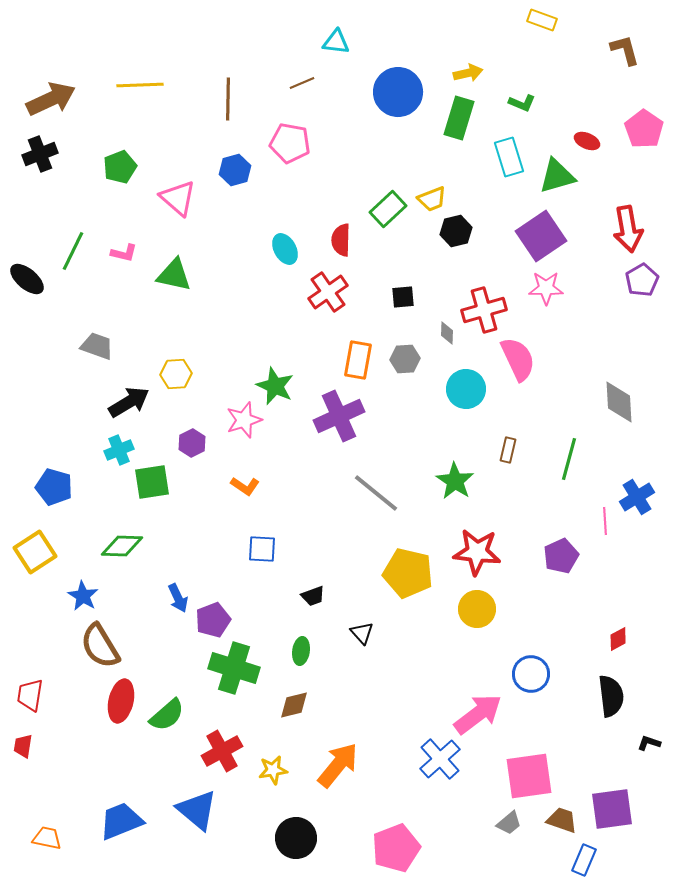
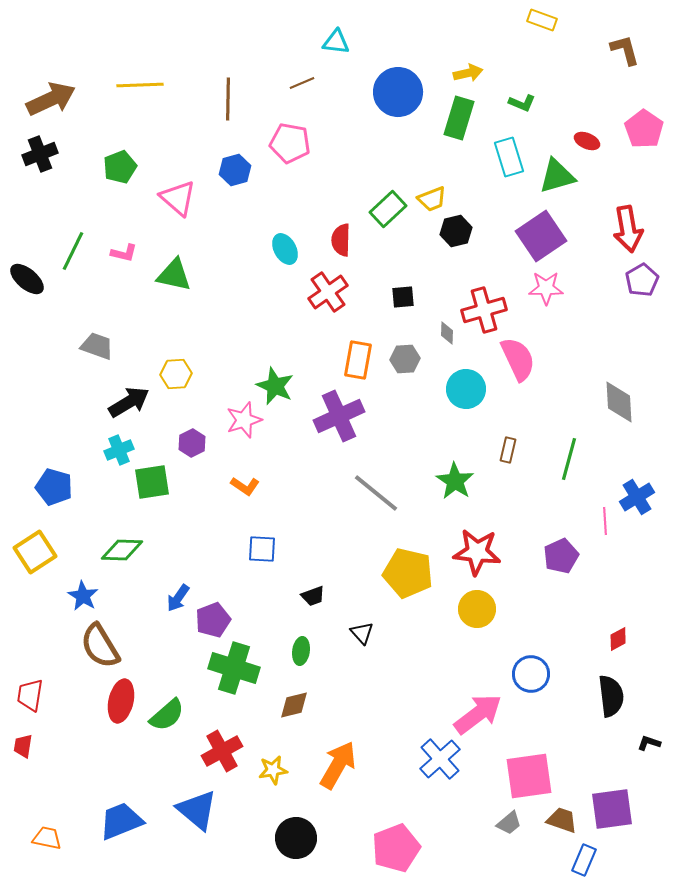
green diamond at (122, 546): moved 4 px down
blue arrow at (178, 598): rotated 60 degrees clockwise
orange arrow at (338, 765): rotated 9 degrees counterclockwise
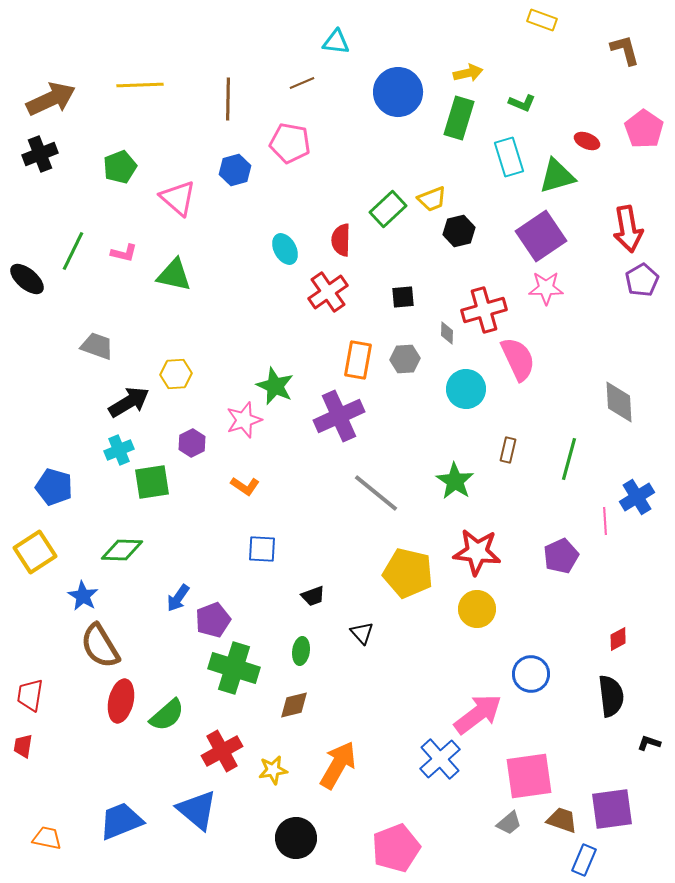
black hexagon at (456, 231): moved 3 px right
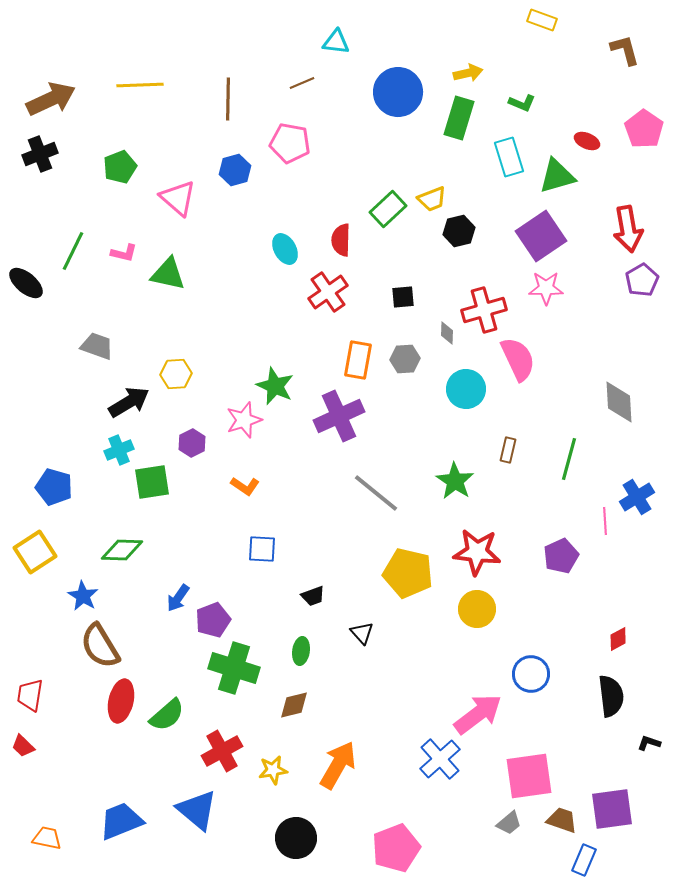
green triangle at (174, 275): moved 6 px left, 1 px up
black ellipse at (27, 279): moved 1 px left, 4 px down
red trapezoid at (23, 746): rotated 55 degrees counterclockwise
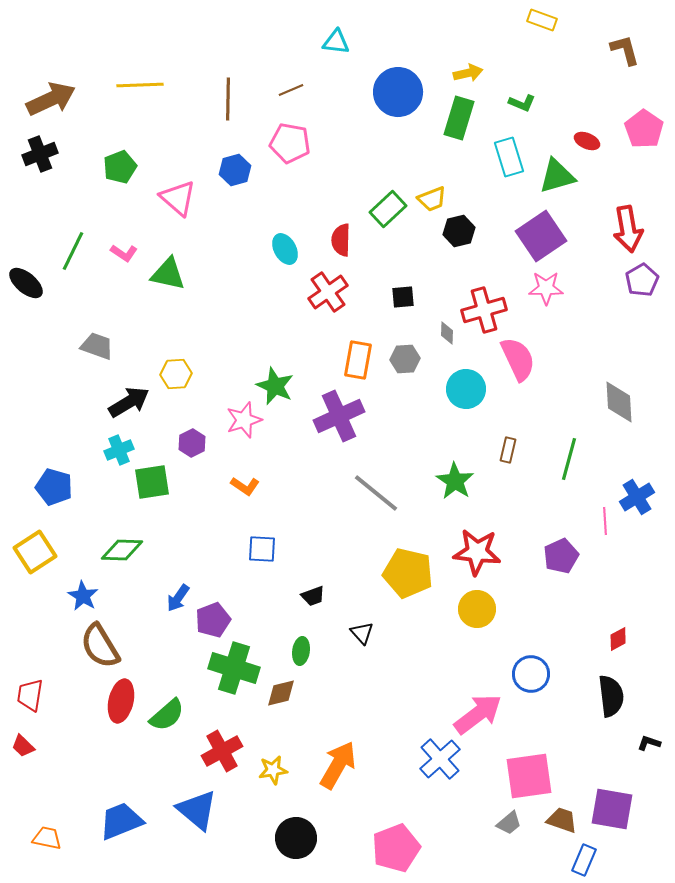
brown line at (302, 83): moved 11 px left, 7 px down
pink L-shape at (124, 253): rotated 20 degrees clockwise
brown diamond at (294, 705): moved 13 px left, 12 px up
purple square at (612, 809): rotated 18 degrees clockwise
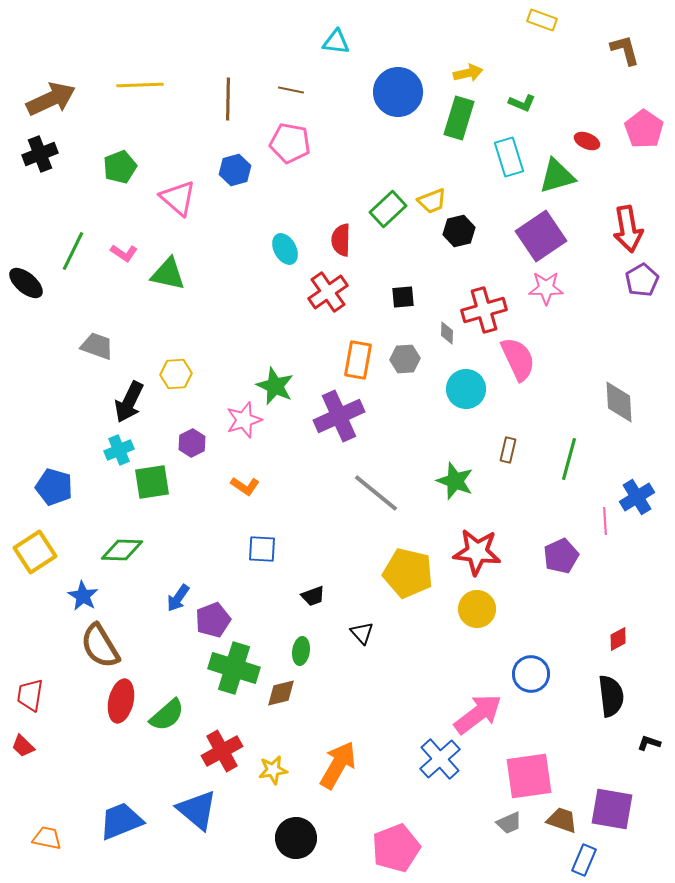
brown line at (291, 90): rotated 35 degrees clockwise
yellow trapezoid at (432, 199): moved 2 px down
black arrow at (129, 402): rotated 147 degrees clockwise
green star at (455, 481): rotated 12 degrees counterclockwise
gray trapezoid at (509, 823): rotated 16 degrees clockwise
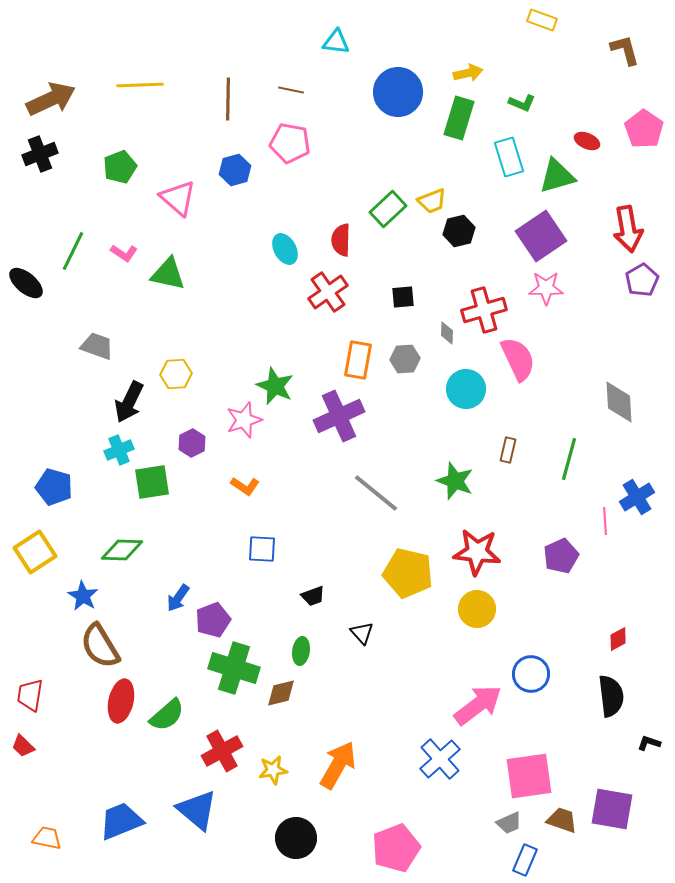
pink arrow at (478, 714): moved 9 px up
blue rectangle at (584, 860): moved 59 px left
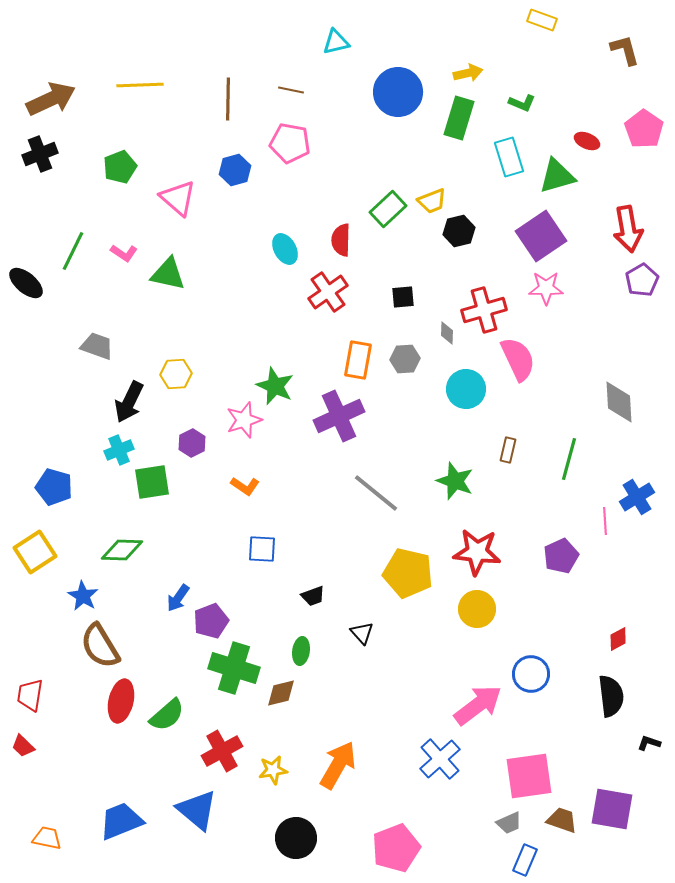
cyan triangle at (336, 42): rotated 20 degrees counterclockwise
purple pentagon at (213, 620): moved 2 px left, 1 px down
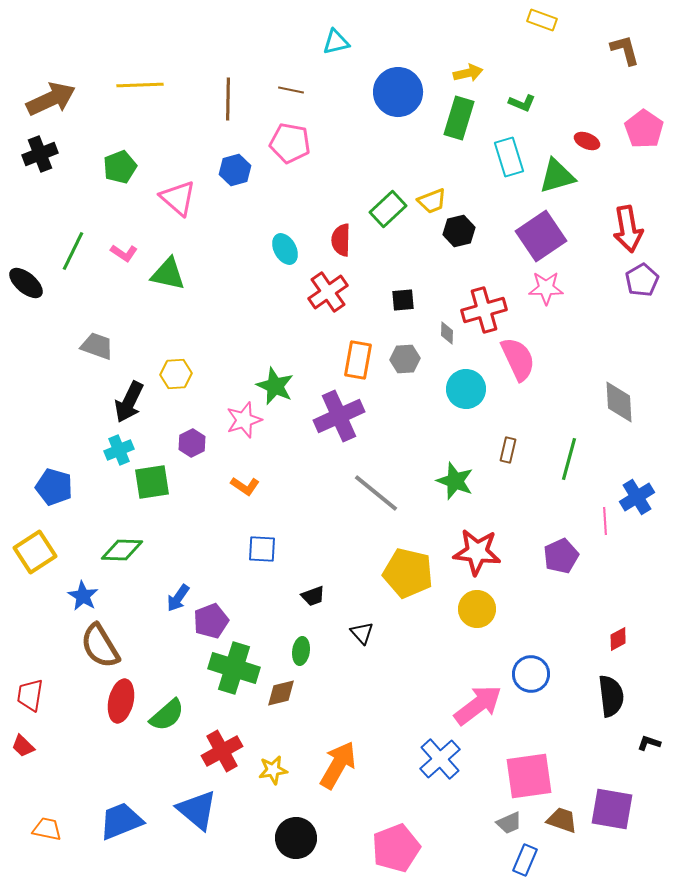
black square at (403, 297): moved 3 px down
orange trapezoid at (47, 838): moved 9 px up
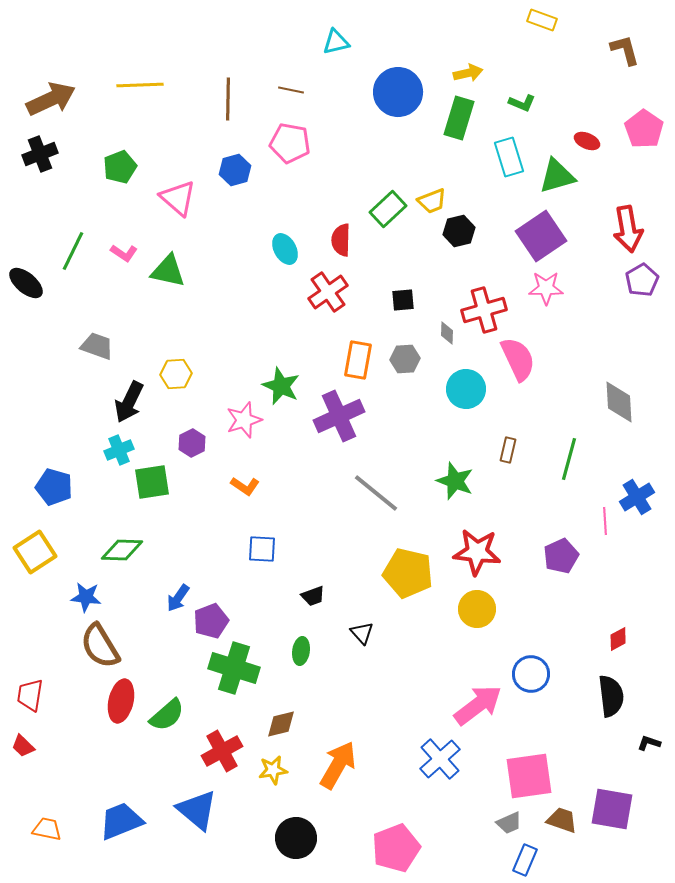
green triangle at (168, 274): moved 3 px up
green star at (275, 386): moved 6 px right
blue star at (83, 596): moved 3 px right, 1 px down; rotated 24 degrees counterclockwise
brown diamond at (281, 693): moved 31 px down
